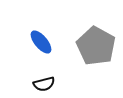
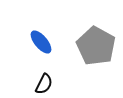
black semicircle: rotated 50 degrees counterclockwise
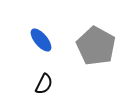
blue ellipse: moved 2 px up
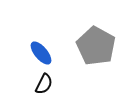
blue ellipse: moved 13 px down
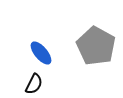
black semicircle: moved 10 px left
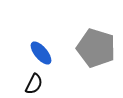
gray pentagon: moved 2 px down; rotated 12 degrees counterclockwise
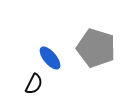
blue ellipse: moved 9 px right, 5 px down
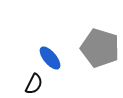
gray pentagon: moved 4 px right
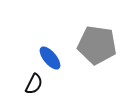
gray pentagon: moved 3 px left, 3 px up; rotated 9 degrees counterclockwise
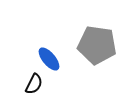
blue ellipse: moved 1 px left, 1 px down
